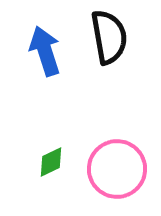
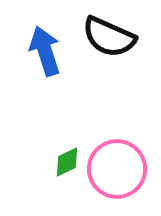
black semicircle: rotated 124 degrees clockwise
green diamond: moved 16 px right
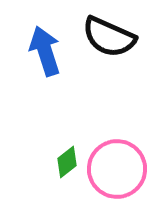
green diamond: rotated 12 degrees counterclockwise
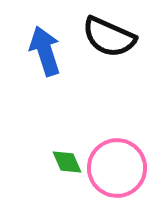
green diamond: rotated 76 degrees counterclockwise
pink circle: moved 1 px up
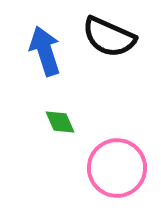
green diamond: moved 7 px left, 40 px up
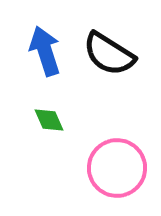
black semicircle: moved 17 px down; rotated 8 degrees clockwise
green diamond: moved 11 px left, 2 px up
